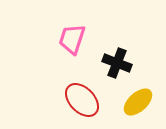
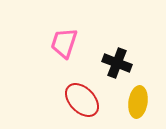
pink trapezoid: moved 8 px left, 4 px down
yellow ellipse: rotated 40 degrees counterclockwise
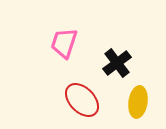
black cross: rotated 32 degrees clockwise
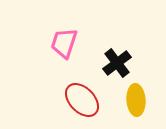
yellow ellipse: moved 2 px left, 2 px up; rotated 12 degrees counterclockwise
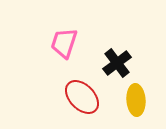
red ellipse: moved 3 px up
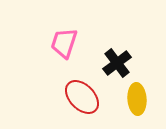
yellow ellipse: moved 1 px right, 1 px up
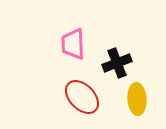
pink trapezoid: moved 9 px right, 1 px down; rotated 20 degrees counterclockwise
black cross: rotated 16 degrees clockwise
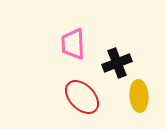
yellow ellipse: moved 2 px right, 3 px up
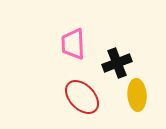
yellow ellipse: moved 2 px left, 1 px up
